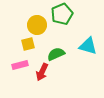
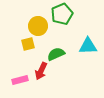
yellow circle: moved 1 px right, 1 px down
cyan triangle: rotated 18 degrees counterclockwise
pink rectangle: moved 15 px down
red arrow: moved 1 px left, 1 px up
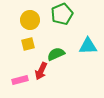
yellow circle: moved 8 px left, 6 px up
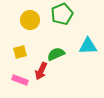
yellow square: moved 8 px left, 8 px down
pink rectangle: rotated 35 degrees clockwise
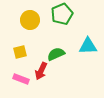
pink rectangle: moved 1 px right, 1 px up
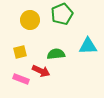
green semicircle: rotated 18 degrees clockwise
red arrow: rotated 90 degrees counterclockwise
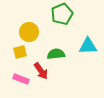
yellow circle: moved 1 px left, 12 px down
red arrow: rotated 30 degrees clockwise
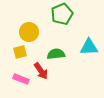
cyan triangle: moved 1 px right, 1 px down
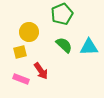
green semicircle: moved 8 px right, 9 px up; rotated 48 degrees clockwise
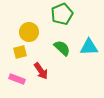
green semicircle: moved 2 px left, 3 px down
pink rectangle: moved 4 px left
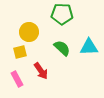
green pentagon: rotated 25 degrees clockwise
pink rectangle: rotated 42 degrees clockwise
